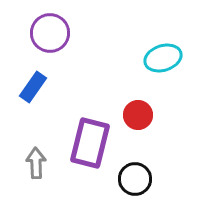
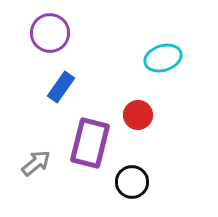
blue rectangle: moved 28 px right
gray arrow: rotated 52 degrees clockwise
black circle: moved 3 px left, 3 px down
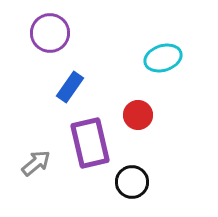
blue rectangle: moved 9 px right
purple rectangle: rotated 27 degrees counterclockwise
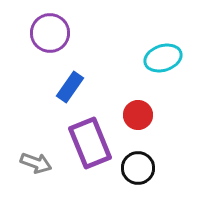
purple rectangle: rotated 9 degrees counterclockwise
gray arrow: rotated 60 degrees clockwise
black circle: moved 6 px right, 14 px up
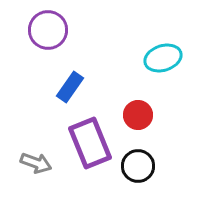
purple circle: moved 2 px left, 3 px up
black circle: moved 2 px up
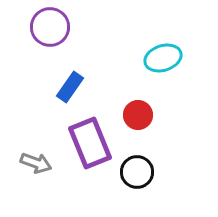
purple circle: moved 2 px right, 3 px up
black circle: moved 1 px left, 6 px down
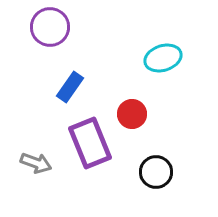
red circle: moved 6 px left, 1 px up
black circle: moved 19 px right
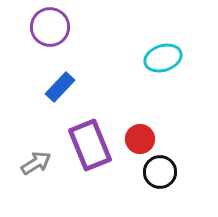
blue rectangle: moved 10 px left; rotated 8 degrees clockwise
red circle: moved 8 px right, 25 px down
purple rectangle: moved 2 px down
gray arrow: rotated 52 degrees counterclockwise
black circle: moved 4 px right
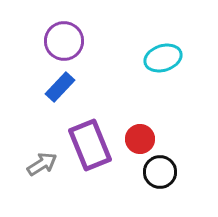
purple circle: moved 14 px right, 14 px down
gray arrow: moved 6 px right, 1 px down
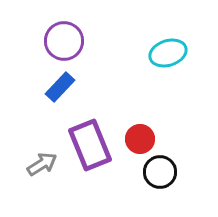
cyan ellipse: moved 5 px right, 5 px up
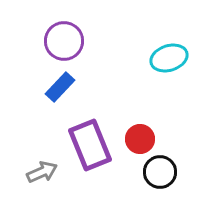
cyan ellipse: moved 1 px right, 5 px down
gray arrow: moved 8 px down; rotated 8 degrees clockwise
